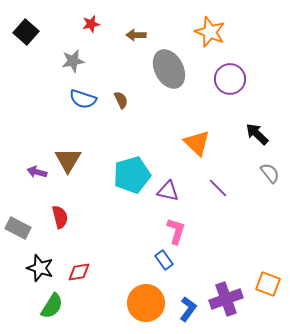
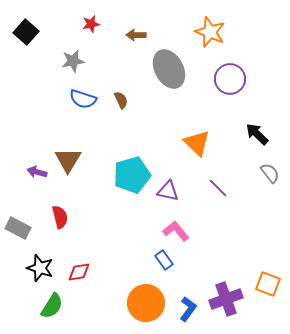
pink L-shape: rotated 56 degrees counterclockwise
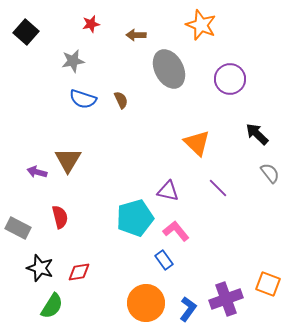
orange star: moved 9 px left, 7 px up
cyan pentagon: moved 3 px right, 43 px down
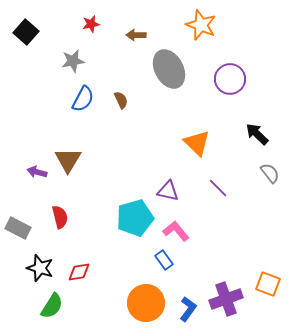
blue semicircle: rotated 80 degrees counterclockwise
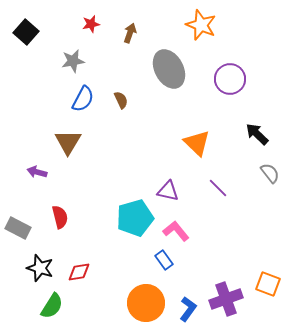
brown arrow: moved 6 px left, 2 px up; rotated 108 degrees clockwise
brown triangle: moved 18 px up
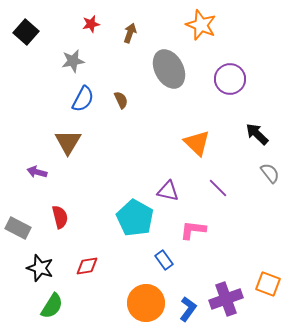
cyan pentagon: rotated 27 degrees counterclockwise
pink L-shape: moved 17 px right, 1 px up; rotated 44 degrees counterclockwise
red diamond: moved 8 px right, 6 px up
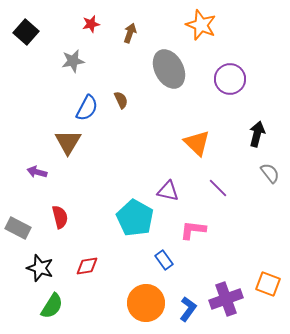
blue semicircle: moved 4 px right, 9 px down
black arrow: rotated 60 degrees clockwise
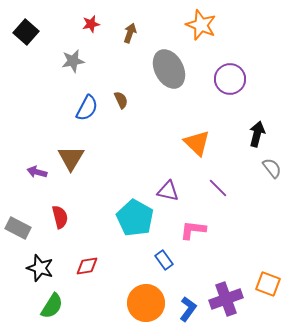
brown triangle: moved 3 px right, 16 px down
gray semicircle: moved 2 px right, 5 px up
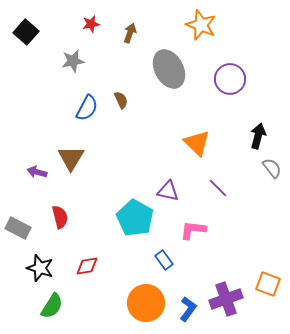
black arrow: moved 1 px right, 2 px down
